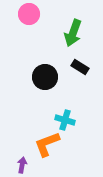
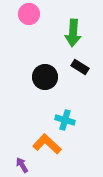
green arrow: rotated 16 degrees counterclockwise
orange L-shape: rotated 64 degrees clockwise
purple arrow: rotated 42 degrees counterclockwise
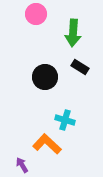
pink circle: moved 7 px right
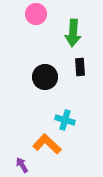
black rectangle: rotated 54 degrees clockwise
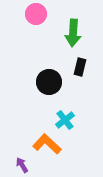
black rectangle: rotated 18 degrees clockwise
black circle: moved 4 px right, 5 px down
cyan cross: rotated 36 degrees clockwise
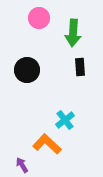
pink circle: moved 3 px right, 4 px down
black rectangle: rotated 18 degrees counterclockwise
black circle: moved 22 px left, 12 px up
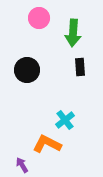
orange L-shape: rotated 16 degrees counterclockwise
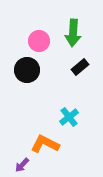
pink circle: moved 23 px down
black rectangle: rotated 54 degrees clockwise
cyan cross: moved 4 px right, 3 px up
orange L-shape: moved 2 px left
purple arrow: rotated 105 degrees counterclockwise
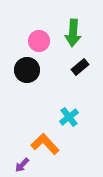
orange L-shape: rotated 20 degrees clockwise
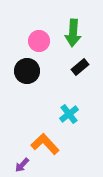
black circle: moved 1 px down
cyan cross: moved 3 px up
